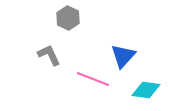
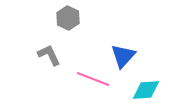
cyan diamond: rotated 12 degrees counterclockwise
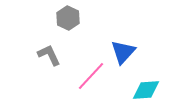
blue triangle: moved 4 px up
pink line: moved 2 px left, 3 px up; rotated 68 degrees counterclockwise
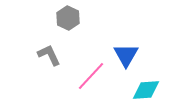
blue triangle: moved 3 px right, 3 px down; rotated 12 degrees counterclockwise
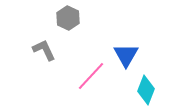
gray L-shape: moved 5 px left, 5 px up
cyan diamond: rotated 64 degrees counterclockwise
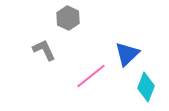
blue triangle: moved 1 px right, 1 px up; rotated 16 degrees clockwise
pink line: rotated 8 degrees clockwise
cyan diamond: moved 3 px up
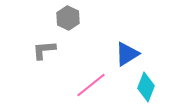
gray L-shape: rotated 70 degrees counterclockwise
blue triangle: rotated 12 degrees clockwise
pink line: moved 9 px down
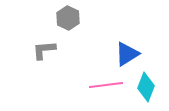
pink line: moved 15 px right; rotated 32 degrees clockwise
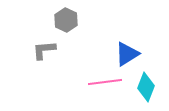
gray hexagon: moved 2 px left, 2 px down
pink line: moved 1 px left, 3 px up
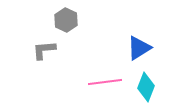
blue triangle: moved 12 px right, 6 px up
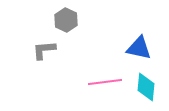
blue triangle: rotated 44 degrees clockwise
cyan diamond: rotated 16 degrees counterclockwise
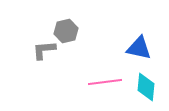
gray hexagon: moved 11 px down; rotated 20 degrees clockwise
